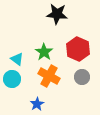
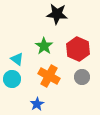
green star: moved 6 px up
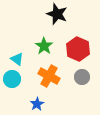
black star: rotated 15 degrees clockwise
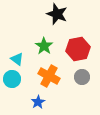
red hexagon: rotated 25 degrees clockwise
blue star: moved 1 px right, 2 px up
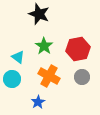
black star: moved 18 px left
cyan triangle: moved 1 px right, 2 px up
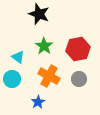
gray circle: moved 3 px left, 2 px down
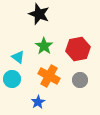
gray circle: moved 1 px right, 1 px down
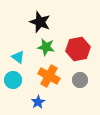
black star: moved 1 px right, 8 px down
green star: moved 2 px right, 1 px down; rotated 24 degrees counterclockwise
cyan circle: moved 1 px right, 1 px down
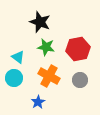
cyan circle: moved 1 px right, 2 px up
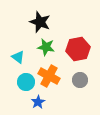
cyan circle: moved 12 px right, 4 px down
